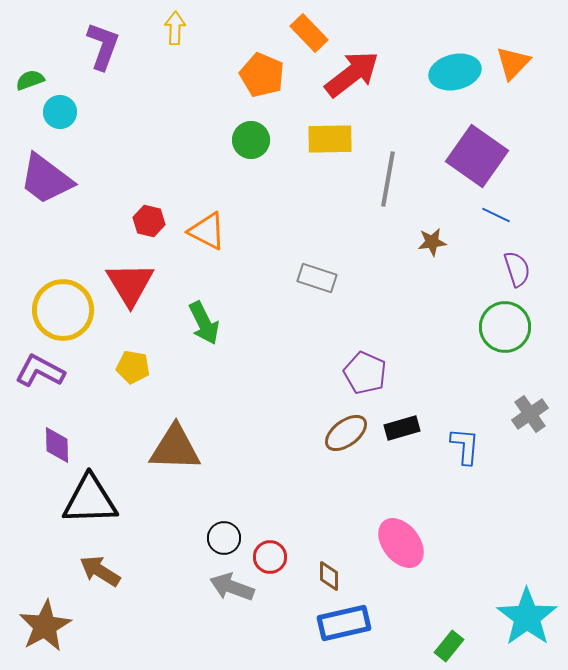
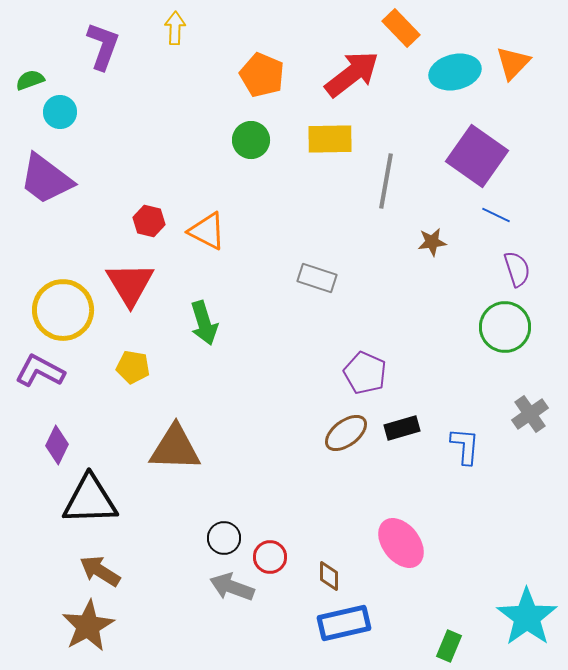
orange rectangle at (309, 33): moved 92 px right, 5 px up
gray line at (388, 179): moved 2 px left, 2 px down
green arrow at (204, 323): rotated 9 degrees clockwise
purple diamond at (57, 445): rotated 27 degrees clockwise
brown star at (45, 626): moved 43 px right
green rectangle at (449, 646): rotated 16 degrees counterclockwise
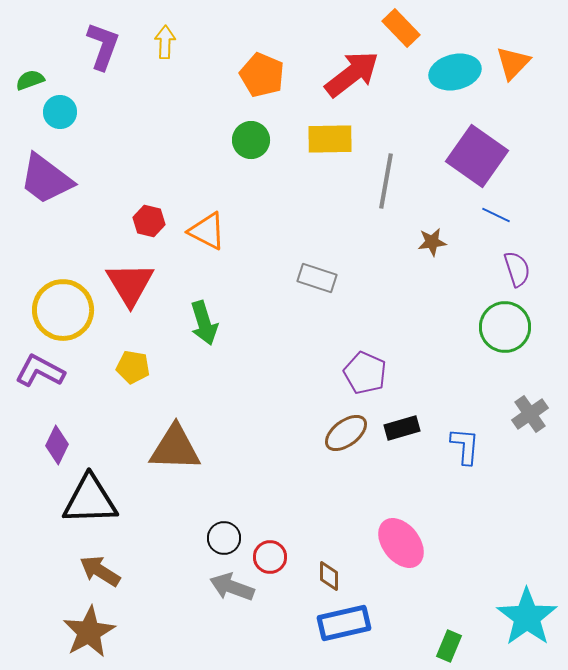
yellow arrow at (175, 28): moved 10 px left, 14 px down
brown star at (88, 626): moved 1 px right, 6 px down
